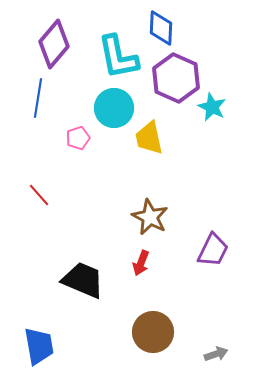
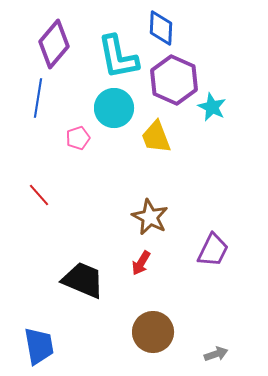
purple hexagon: moved 2 px left, 2 px down
yellow trapezoid: moved 7 px right, 1 px up; rotated 9 degrees counterclockwise
red arrow: rotated 10 degrees clockwise
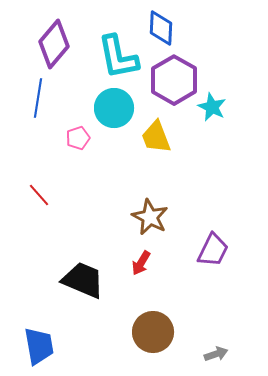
purple hexagon: rotated 6 degrees clockwise
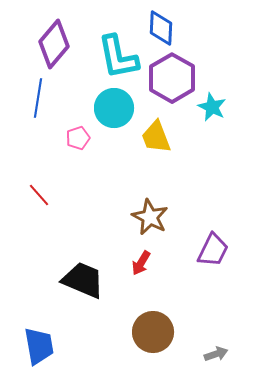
purple hexagon: moved 2 px left, 2 px up
